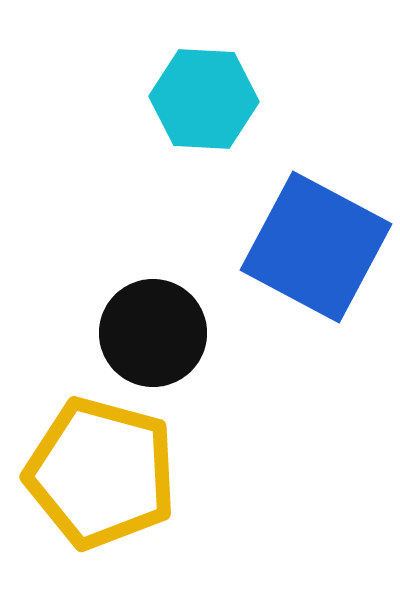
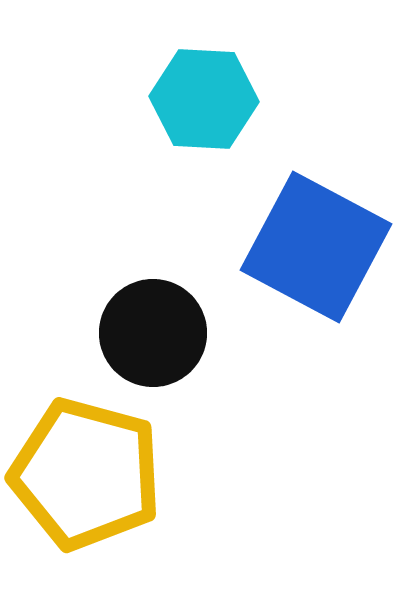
yellow pentagon: moved 15 px left, 1 px down
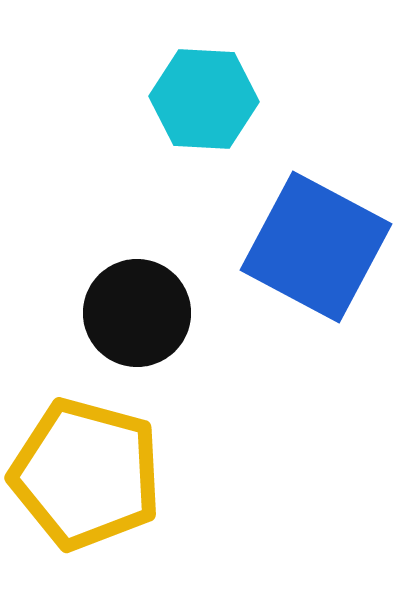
black circle: moved 16 px left, 20 px up
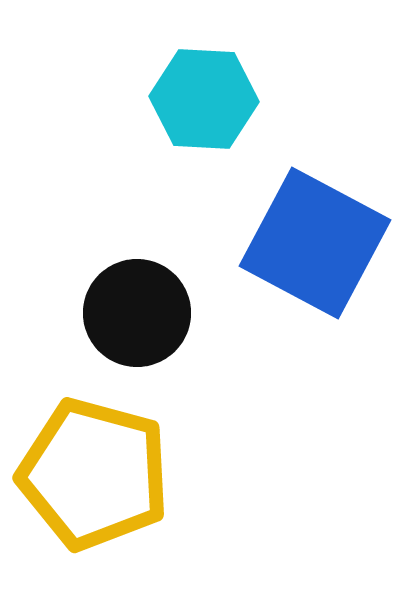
blue square: moved 1 px left, 4 px up
yellow pentagon: moved 8 px right
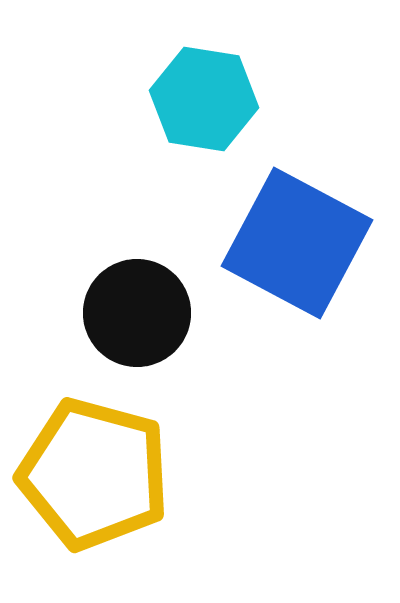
cyan hexagon: rotated 6 degrees clockwise
blue square: moved 18 px left
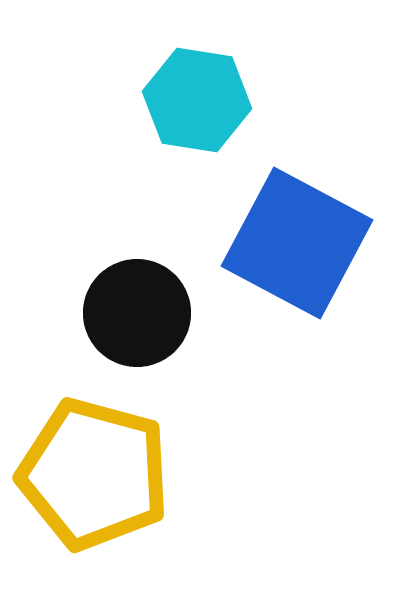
cyan hexagon: moved 7 px left, 1 px down
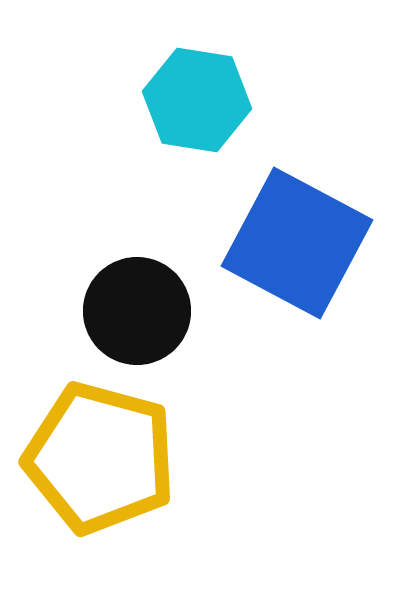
black circle: moved 2 px up
yellow pentagon: moved 6 px right, 16 px up
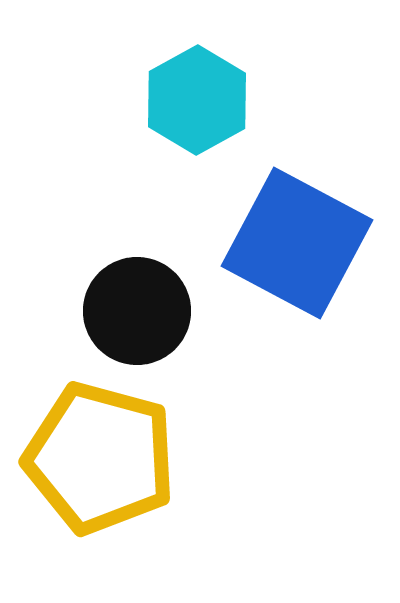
cyan hexagon: rotated 22 degrees clockwise
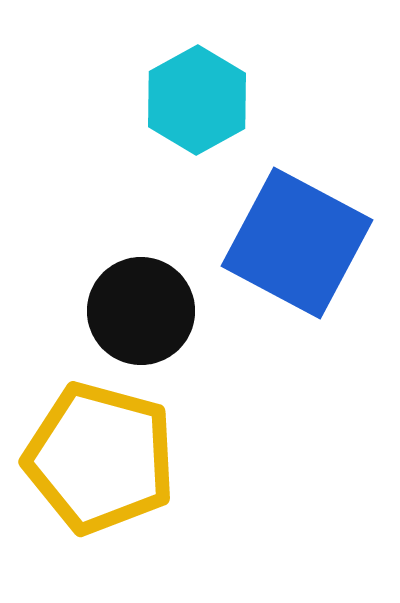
black circle: moved 4 px right
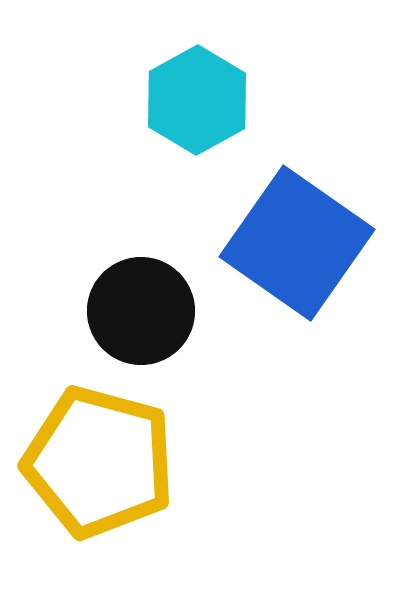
blue square: rotated 7 degrees clockwise
yellow pentagon: moved 1 px left, 4 px down
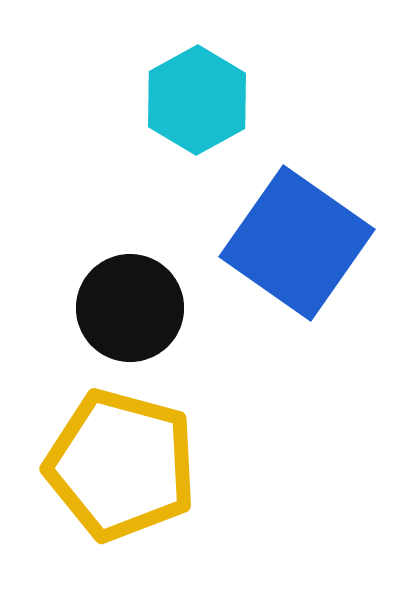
black circle: moved 11 px left, 3 px up
yellow pentagon: moved 22 px right, 3 px down
